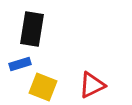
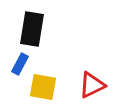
blue rectangle: rotated 45 degrees counterclockwise
yellow square: rotated 12 degrees counterclockwise
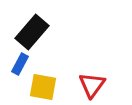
black rectangle: moved 3 px down; rotated 32 degrees clockwise
red triangle: rotated 28 degrees counterclockwise
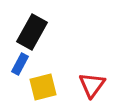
black rectangle: rotated 12 degrees counterclockwise
yellow square: rotated 24 degrees counterclockwise
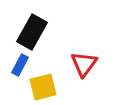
blue rectangle: moved 1 px down
red triangle: moved 8 px left, 21 px up
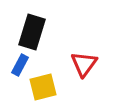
black rectangle: rotated 12 degrees counterclockwise
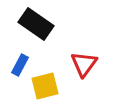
black rectangle: moved 4 px right, 8 px up; rotated 72 degrees counterclockwise
yellow square: moved 2 px right, 1 px up
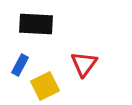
black rectangle: rotated 32 degrees counterclockwise
yellow square: rotated 12 degrees counterclockwise
